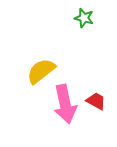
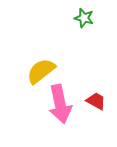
pink arrow: moved 5 px left
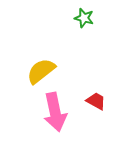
pink arrow: moved 5 px left, 8 px down
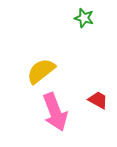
red trapezoid: moved 2 px right, 1 px up
pink arrow: rotated 9 degrees counterclockwise
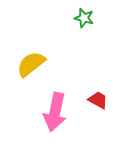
yellow semicircle: moved 10 px left, 7 px up
pink arrow: rotated 33 degrees clockwise
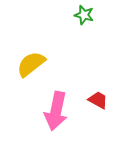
green star: moved 3 px up
pink arrow: moved 1 px right, 1 px up
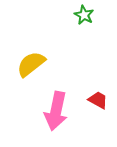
green star: rotated 12 degrees clockwise
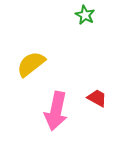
green star: moved 1 px right
red trapezoid: moved 1 px left, 2 px up
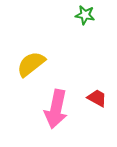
green star: rotated 18 degrees counterclockwise
pink arrow: moved 2 px up
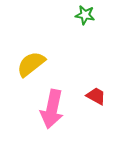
red trapezoid: moved 1 px left, 2 px up
pink arrow: moved 4 px left
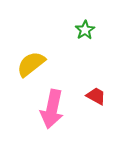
green star: moved 15 px down; rotated 30 degrees clockwise
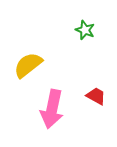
green star: rotated 18 degrees counterclockwise
yellow semicircle: moved 3 px left, 1 px down
